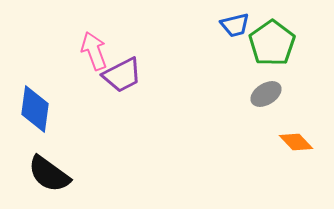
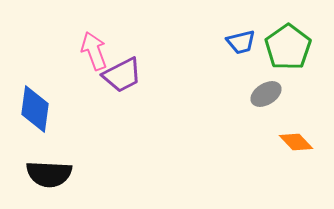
blue trapezoid: moved 6 px right, 17 px down
green pentagon: moved 16 px right, 4 px down
black semicircle: rotated 33 degrees counterclockwise
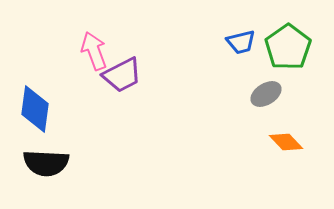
orange diamond: moved 10 px left
black semicircle: moved 3 px left, 11 px up
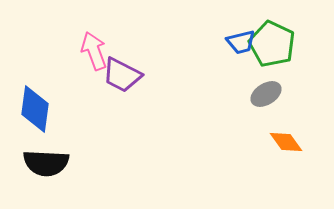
green pentagon: moved 16 px left, 3 px up; rotated 12 degrees counterclockwise
purple trapezoid: rotated 54 degrees clockwise
orange diamond: rotated 8 degrees clockwise
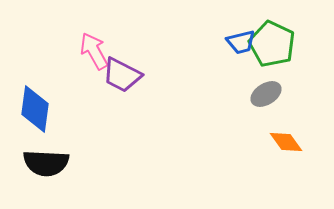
pink arrow: rotated 9 degrees counterclockwise
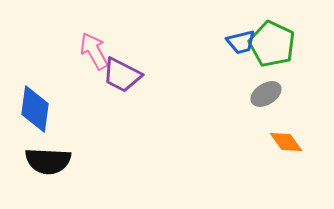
black semicircle: moved 2 px right, 2 px up
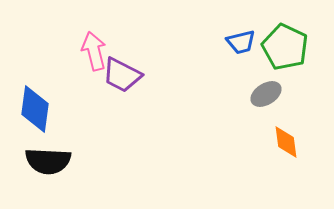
green pentagon: moved 13 px right, 3 px down
pink arrow: rotated 15 degrees clockwise
orange diamond: rotated 28 degrees clockwise
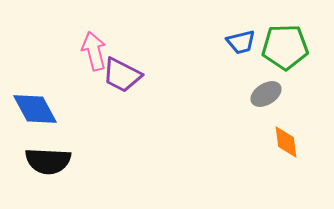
green pentagon: rotated 27 degrees counterclockwise
blue diamond: rotated 36 degrees counterclockwise
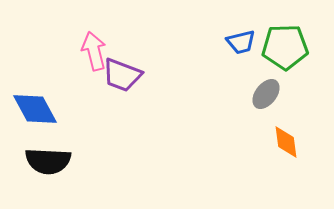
purple trapezoid: rotated 6 degrees counterclockwise
gray ellipse: rotated 20 degrees counterclockwise
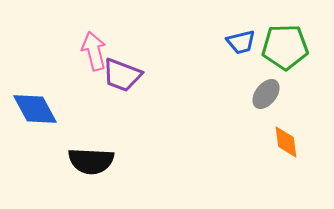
black semicircle: moved 43 px right
